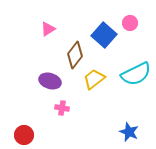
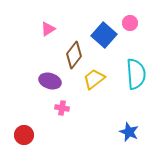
brown diamond: moved 1 px left
cyan semicircle: rotated 68 degrees counterclockwise
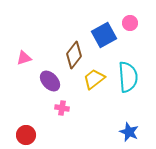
pink triangle: moved 24 px left, 29 px down; rotated 14 degrees clockwise
blue square: rotated 20 degrees clockwise
cyan semicircle: moved 8 px left, 3 px down
purple ellipse: rotated 30 degrees clockwise
red circle: moved 2 px right
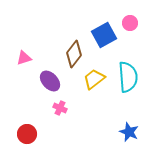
brown diamond: moved 1 px up
pink cross: moved 2 px left; rotated 16 degrees clockwise
red circle: moved 1 px right, 1 px up
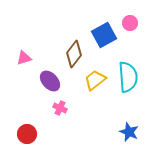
yellow trapezoid: moved 1 px right, 1 px down
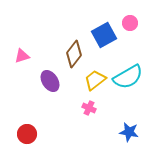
pink triangle: moved 2 px left, 2 px up
cyan semicircle: rotated 64 degrees clockwise
purple ellipse: rotated 10 degrees clockwise
pink cross: moved 29 px right
blue star: rotated 12 degrees counterclockwise
